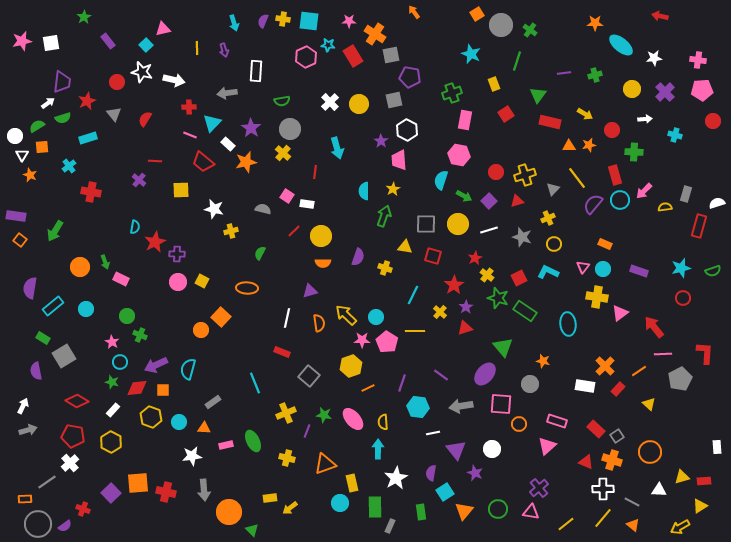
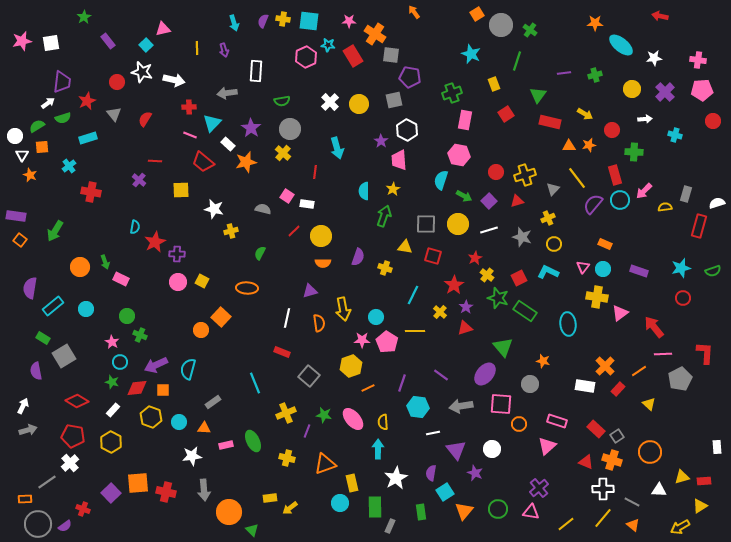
gray square at (391, 55): rotated 18 degrees clockwise
yellow arrow at (346, 315): moved 3 px left, 6 px up; rotated 145 degrees counterclockwise
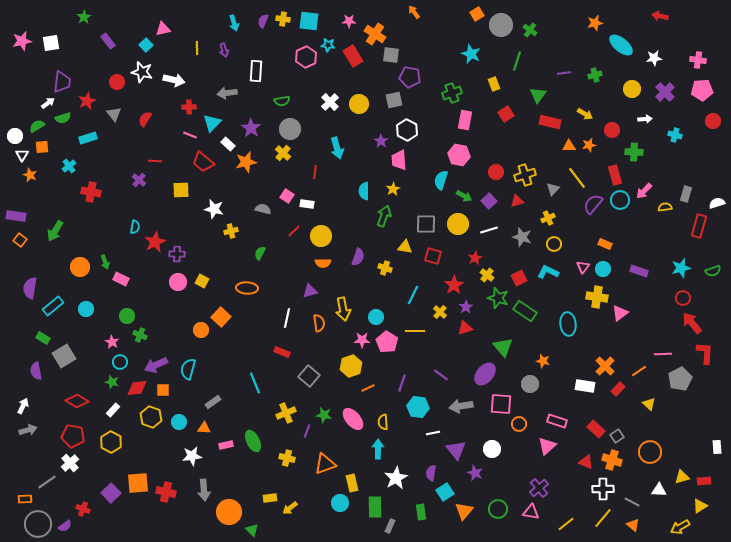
orange star at (595, 23): rotated 14 degrees counterclockwise
red arrow at (654, 327): moved 38 px right, 4 px up
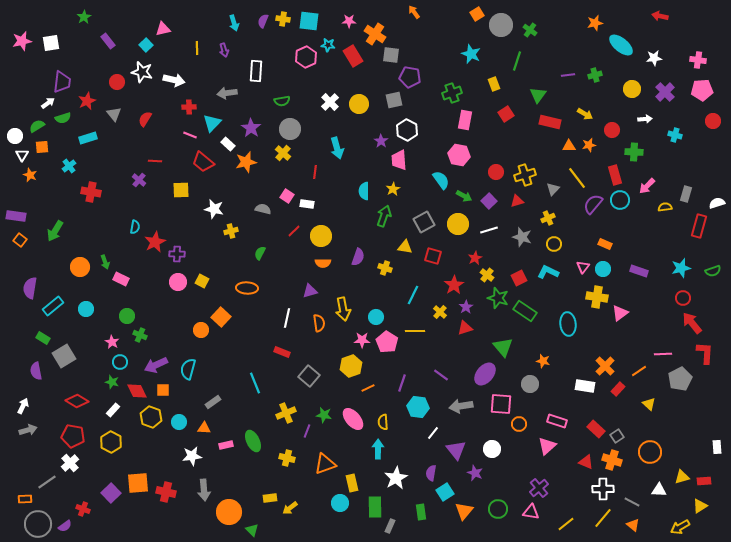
purple line at (564, 73): moved 4 px right, 2 px down
cyan semicircle at (441, 180): rotated 126 degrees clockwise
pink arrow at (644, 191): moved 3 px right, 5 px up
gray square at (426, 224): moved 2 px left, 2 px up; rotated 30 degrees counterclockwise
red diamond at (137, 388): moved 3 px down; rotated 70 degrees clockwise
white line at (433, 433): rotated 40 degrees counterclockwise
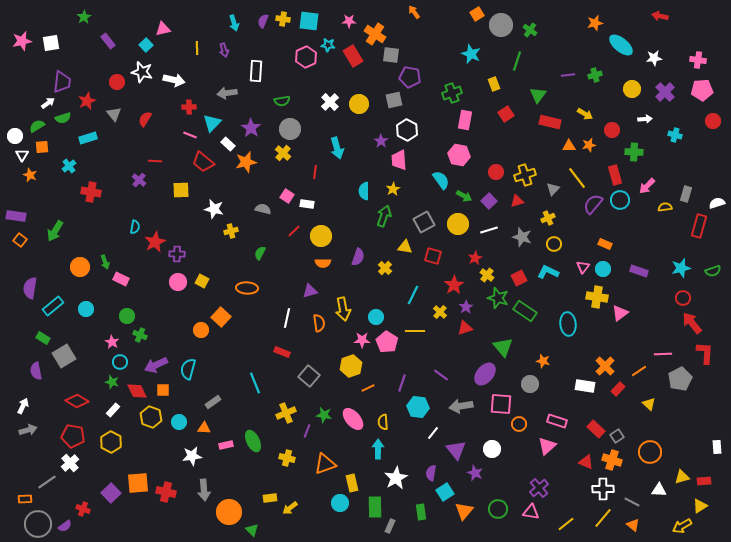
yellow cross at (385, 268): rotated 24 degrees clockwise
yellow arrow at (680, 527): moved 2 px right, 1 px up
